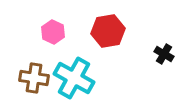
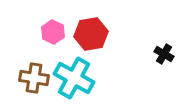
red hexagon: moved 17 px left, 3 px down
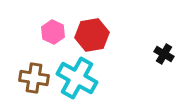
red hexagon: moved 1 px right, 1 px down
cyan cross: moved 3 px right
